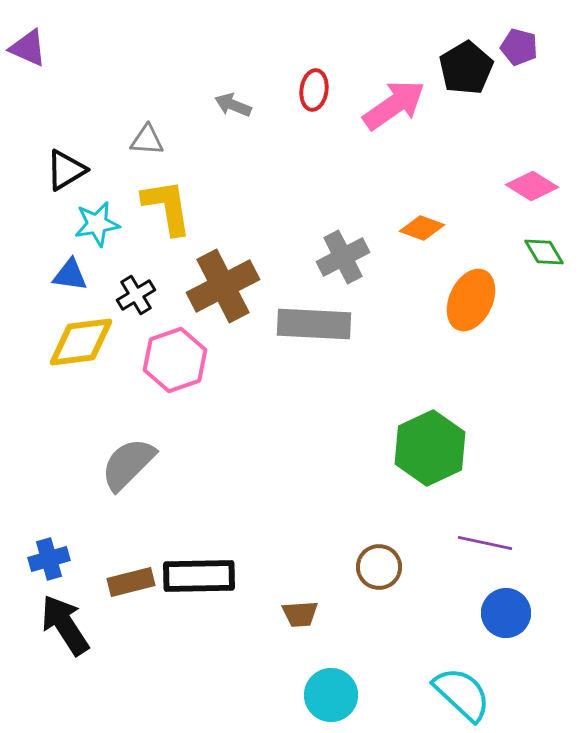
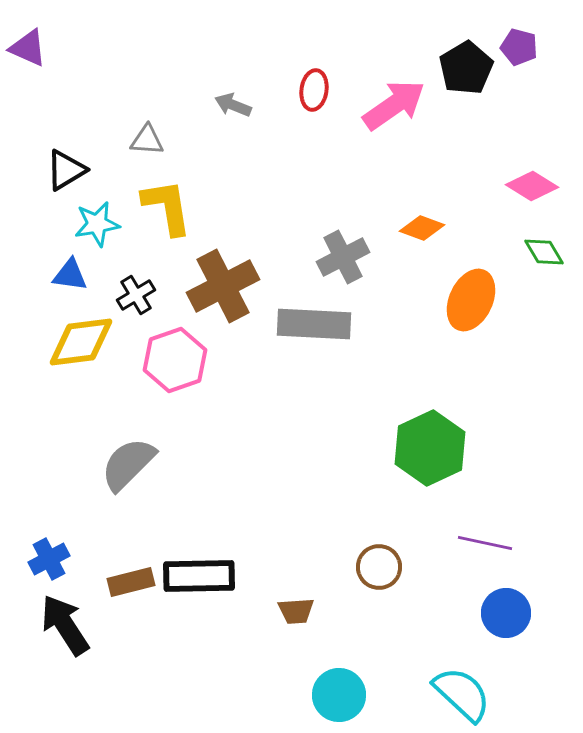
blue cross: rotated 12 degrees counterclockwise
brown trapezoid: moved 4 px left, 3 px up
cyan circle: moved 8 px right
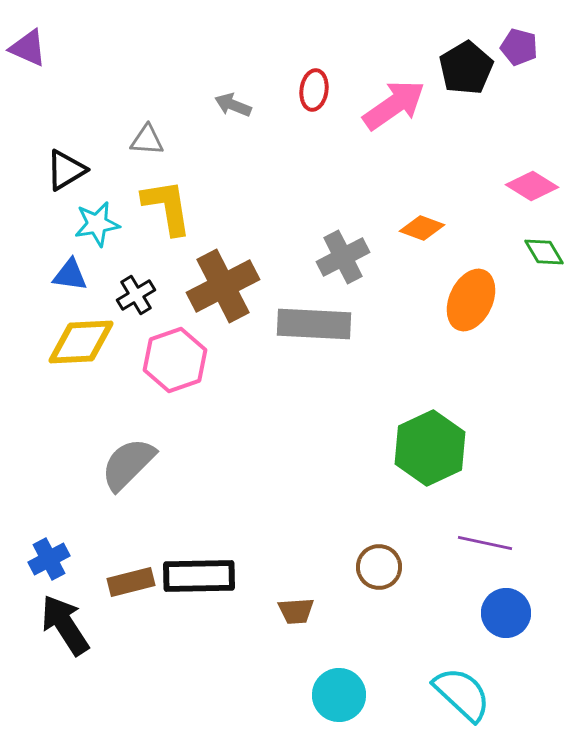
yellow diamond: rotated 4 degrees clockwise
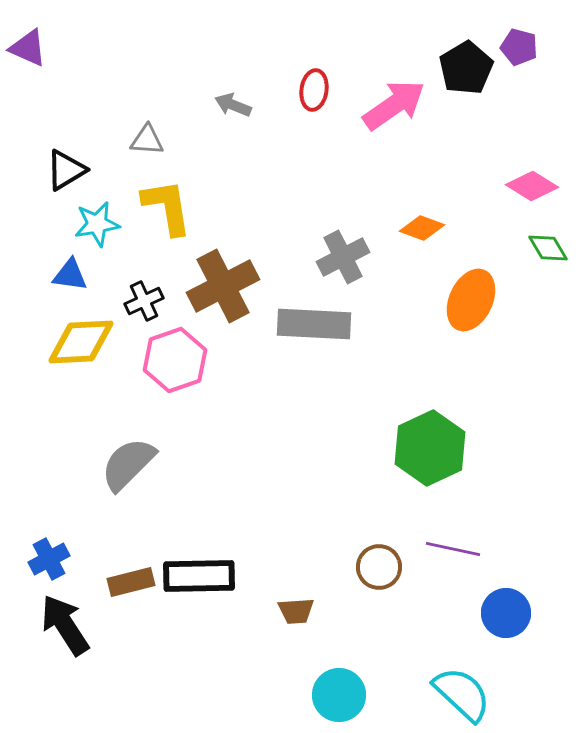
green diamond: moved 4 px right, 4 px up
black cross: moved 8 px right, 6 px down; rotated 6 degrees clockwise
purple line: moved 32 px left, 6 px down
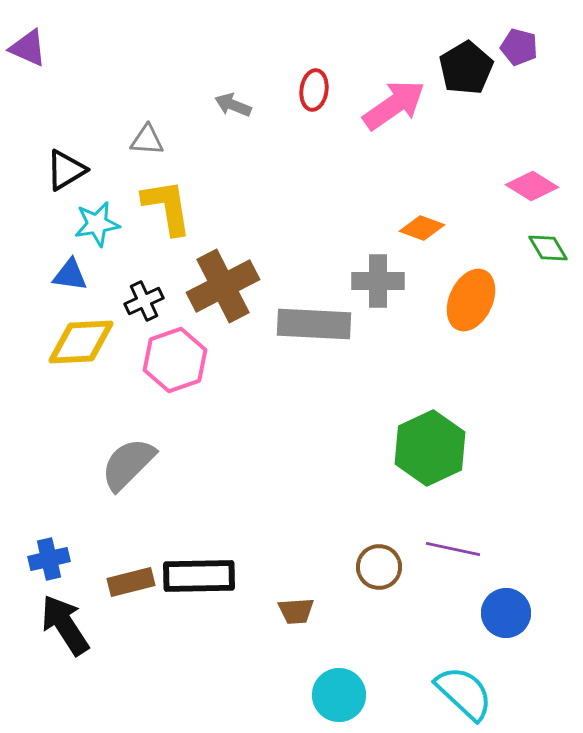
gray cross: moved 35 px right, 24 px down; rotated 27 degrees clockwise
blue cross: rotated 15 degrees clockwise
cyan semicircle: moved 2 px right, 1 px up
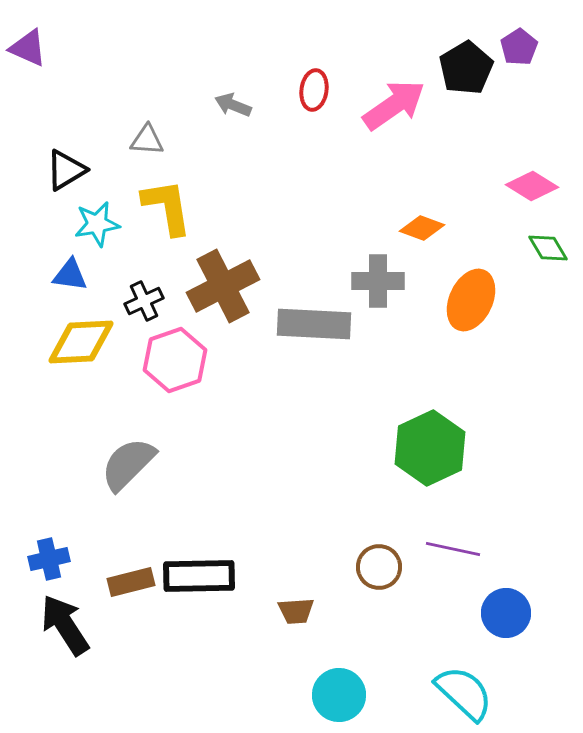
purple pentagon: rotated 24 degrees clockwise
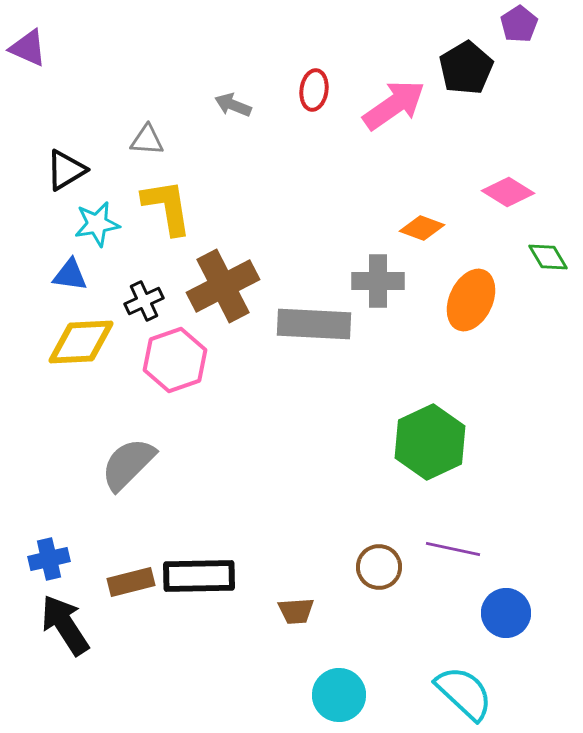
purple pentagon: moved 23 px up
pink diamond: moved 24 px left, 6 px down
green diamond: moved 9 px down
green hexagon: moved 6 px up
